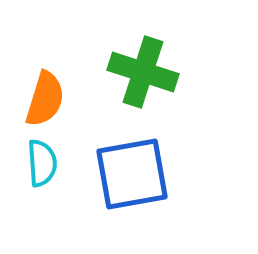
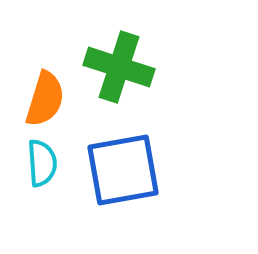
green cross: moved 24 px left, 5 px up
blue square: moved 9 px left, 4 px up
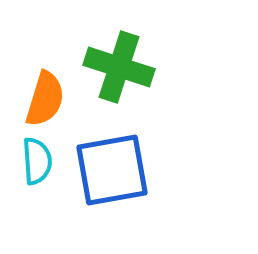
cyan semicircle: moved 5 px left, 2 px up
blue square: moved 11 px left
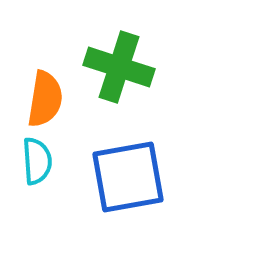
orange semicircle: rotated 8 degrees counterclockwise
blue square: moved 16 px right, 7 px down
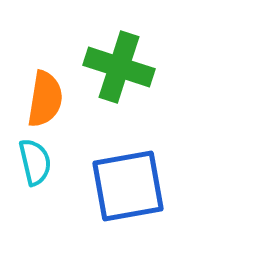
cyan semicircle: moved 2 px left, 1 px down; rotated 9 degrees counterclockwise
blue square: moved 9 px down
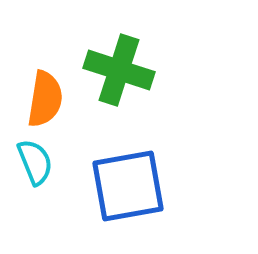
green cross: moved 3 px down
cyan semicircle: rotated 9 degrees counterclockwise
